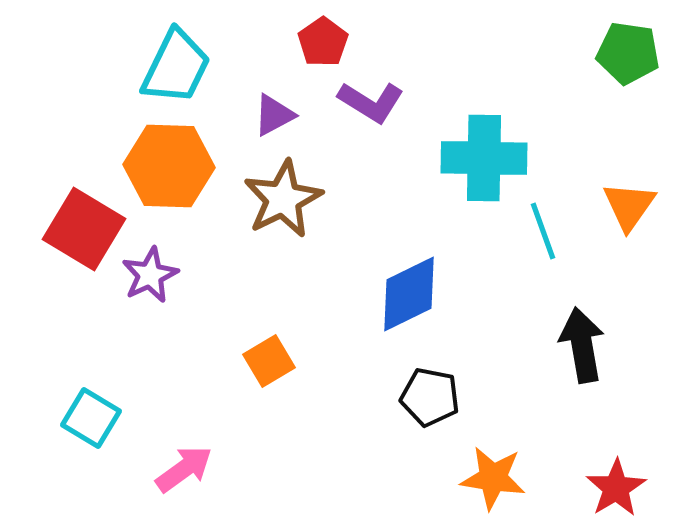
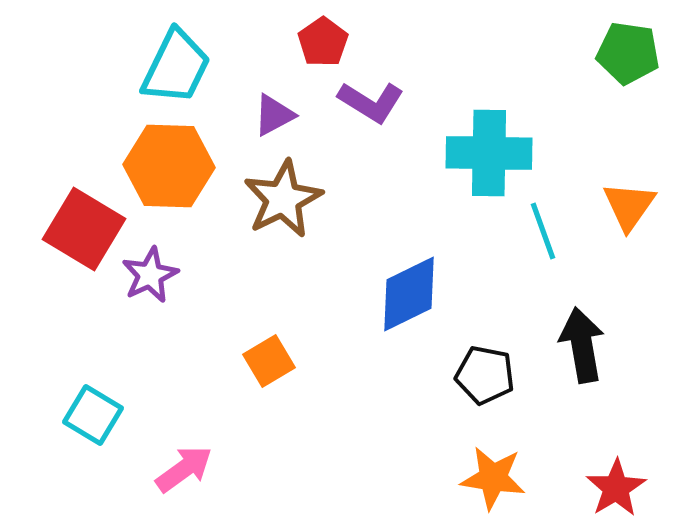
cyan cross: moved 5 px right, 5 px up
black pentagon: moved 55 px right, 22 px up
cyan square: moved 2 px right, 3 px up
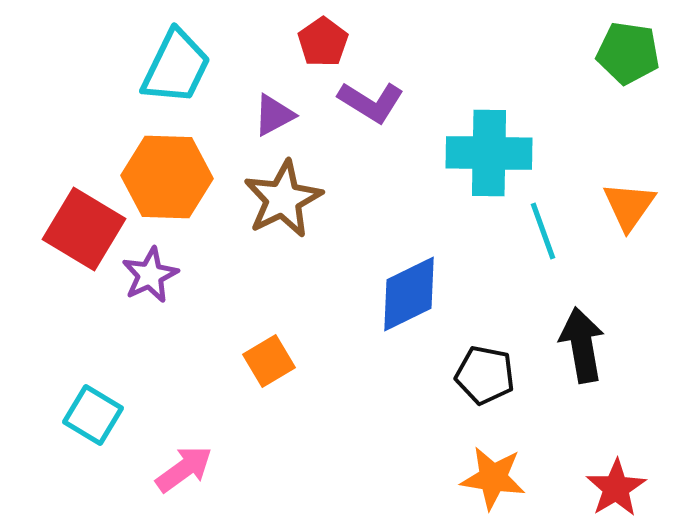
orange hexagon: moved 2 px left, 11 px down
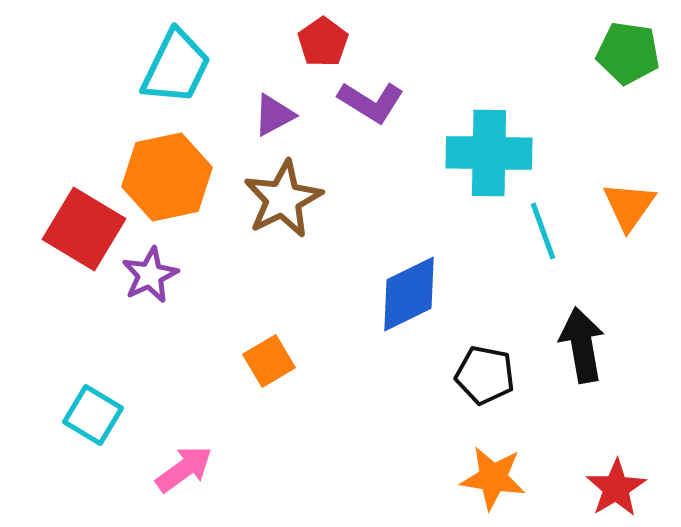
orange hexagon: rotated 14 degrees counterclockwise
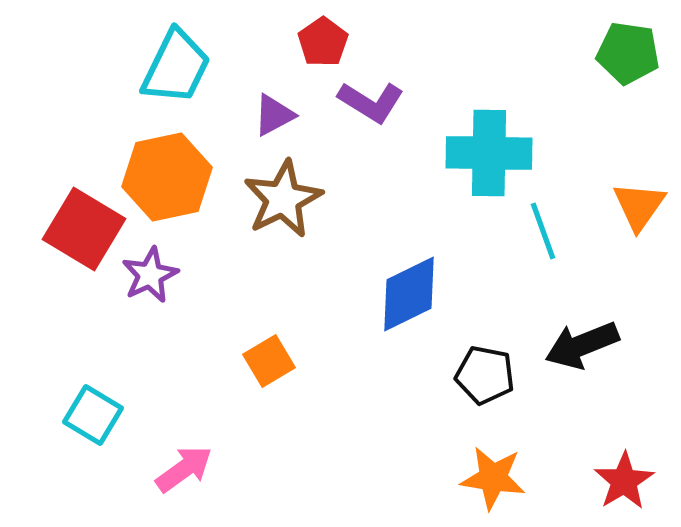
orange triangle: moved 10 px right
black arrow: rotated 102 degrees counterclockwise
red star: moved 8 px right, 7 px up
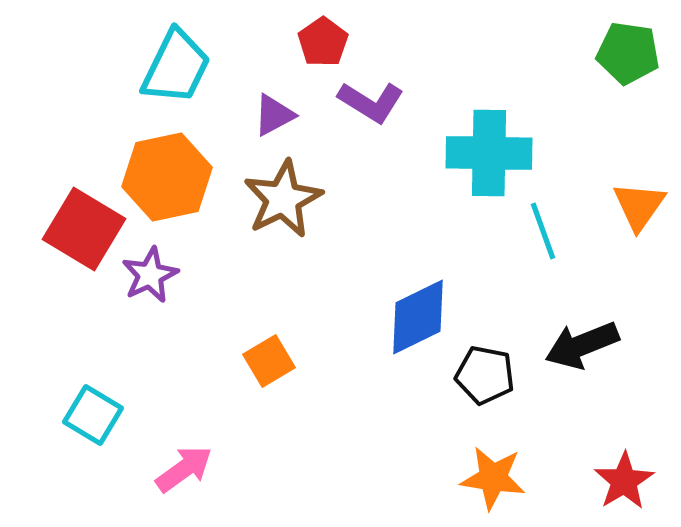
blue diamond: moved 9 px right, 23 px down
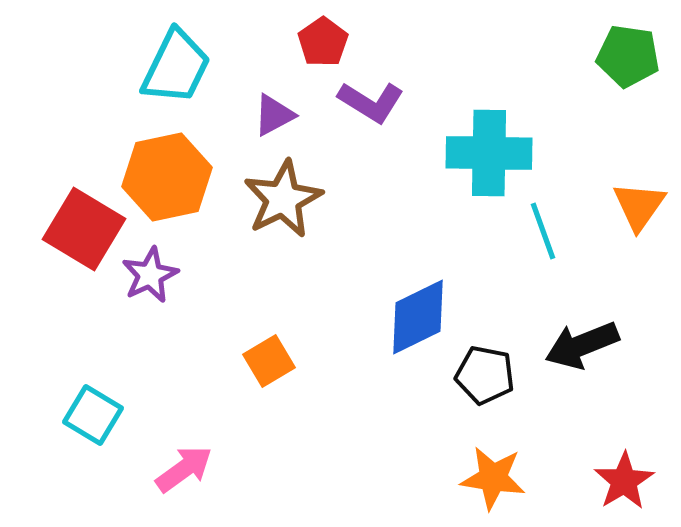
green pentagon: moved 3 px down
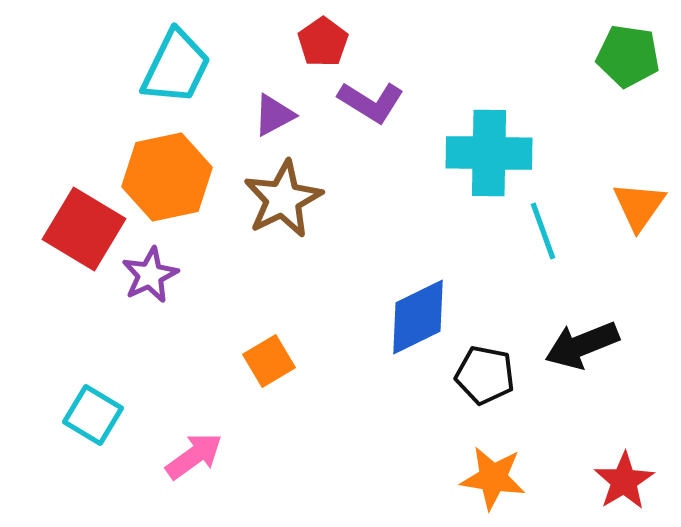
pink arrow: moved 10 px right, 13 px up
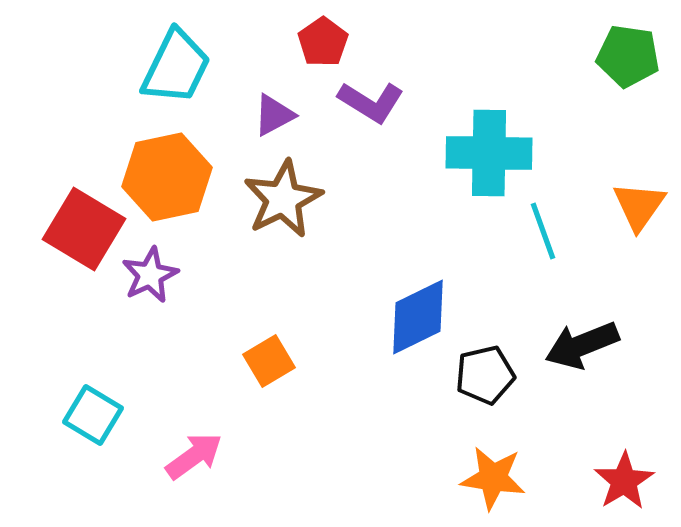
black pentagon: rotated 24 degrees counterclockwise
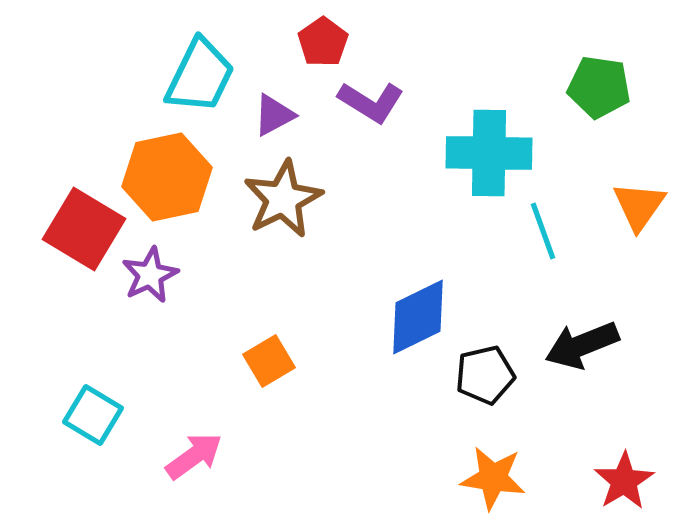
green pentagon: moved 29 px left, 31 px down
cyan trapezoid: moved 24 px right, 9 px down
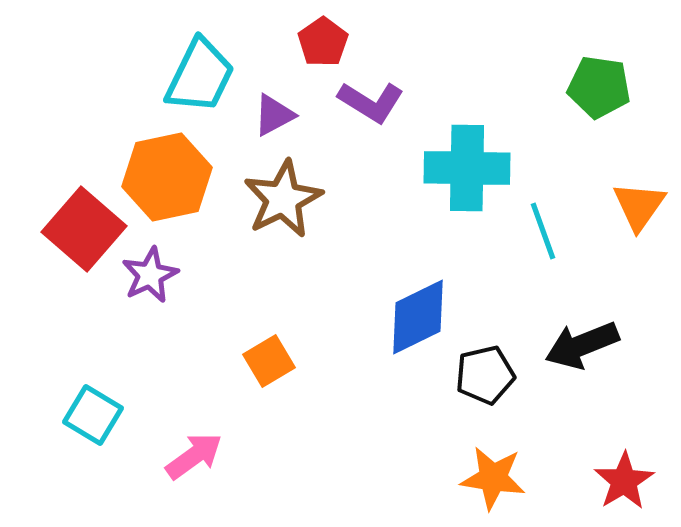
cyan cross: moved 22 px left, 15 px down
red square: rotated 10 degrees clockwise
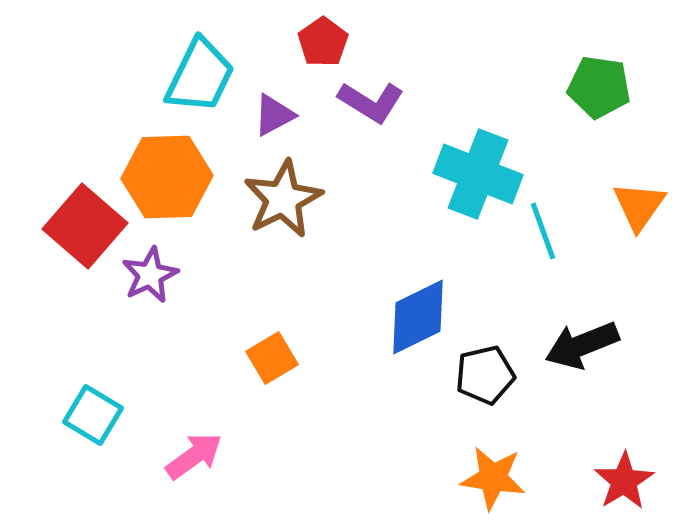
cyan cross: moved 11 px right, 6 px down; rotated 20 degrees clockwise
orange hexagon: rotated 10 degrees clockwise
red square: moved 1 px right, 3 px up
orange square: moved 3 px right, 3 px up
